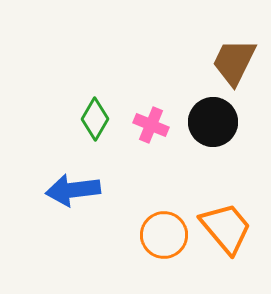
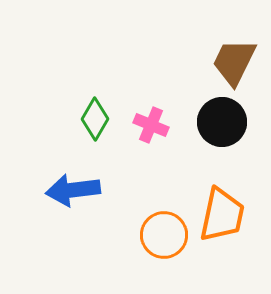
black circle: moved 9 px right
orange trapezoid: moved 4 px left, 13 px up; rotated 52 degrees clockwise
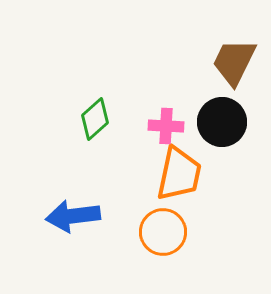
green diamond: rotated 18 degrees clockwise
pink cross: moved 15 px right, 1 px down; rotated 20 degrees counterclockwise
blue arrow: moved 26 px down
orange trapezoid: moved 43 px left, 41 px up
orange circle: moved 1 px left, 3 px up
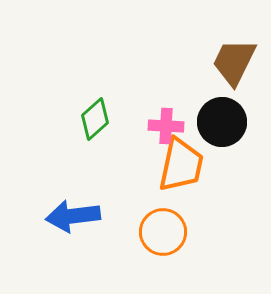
orange trapezoid: moved 2 px right, 9 px up
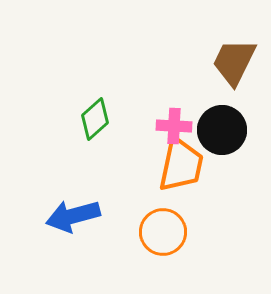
black circle: moved 8 px down
pink cross: moved 8 px right
blue arrow: rotated 8 degrees counterclockwise
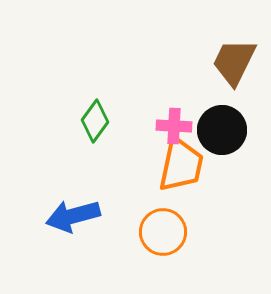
green diamond: moved 2 px down; rotated 12 degrees counterclockwise
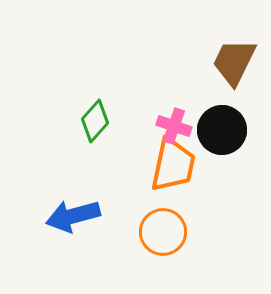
green diamond: rotated 6 degrees clockwise
pink cross: rotated 16 degrees clockwise
orange trapezoid: moved 8 px left
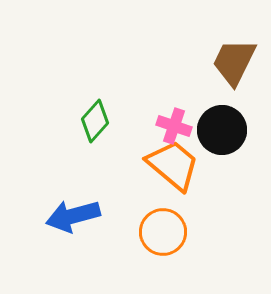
orange trapezoid: rotated 62 degrees counterclockwise
